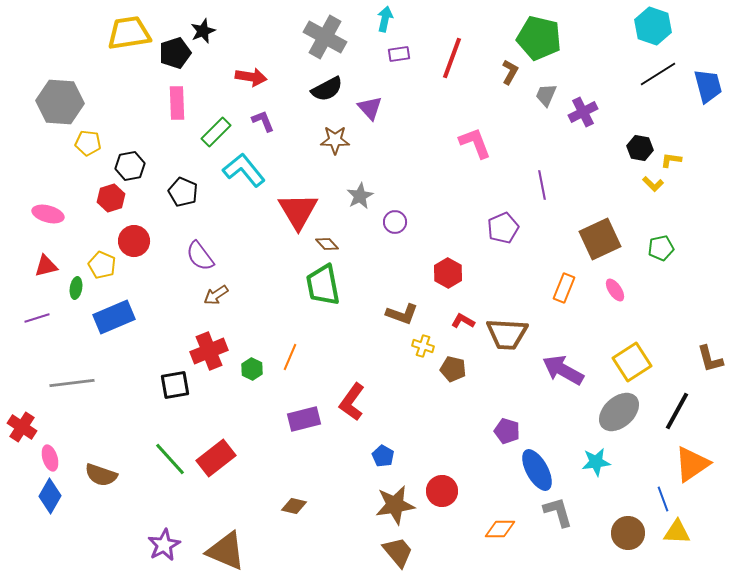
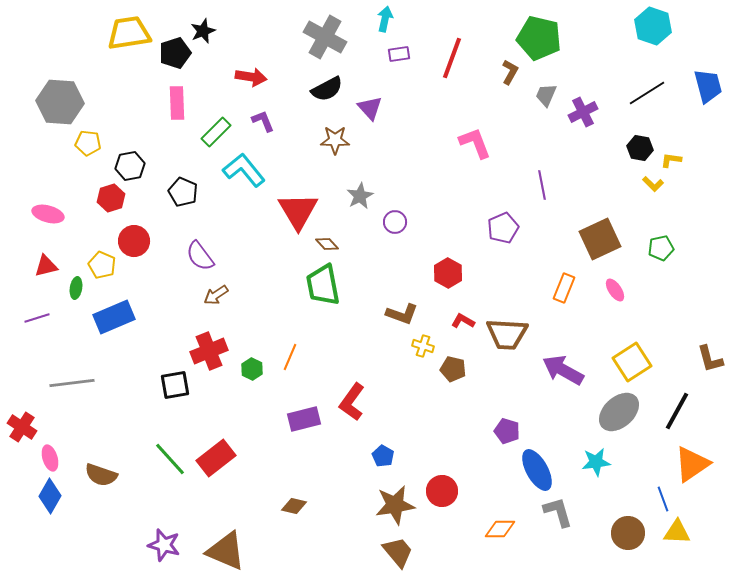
black line at (658, 74): moved 11 px left, 19 px down
purple star at (164, 545): rotated 28 degrees counterclockwise
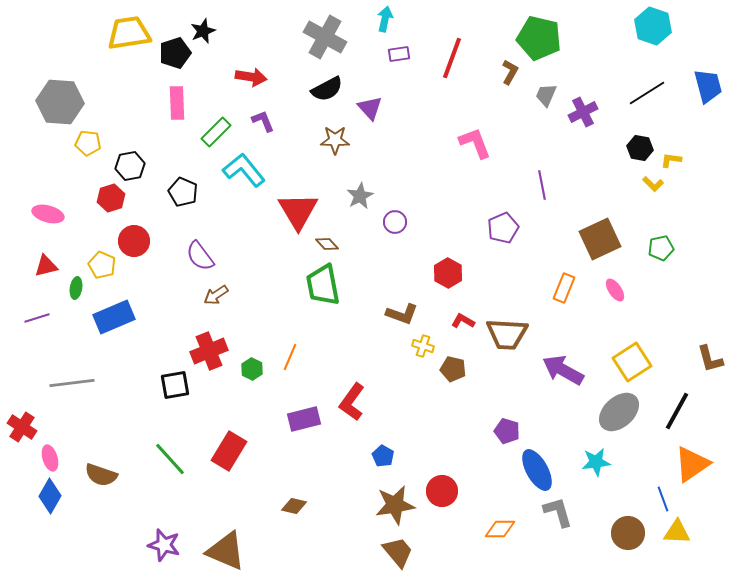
red rectangle at (216, 458): moved 13 px right, 7 px up; rotated 21 degrees counterclockwise
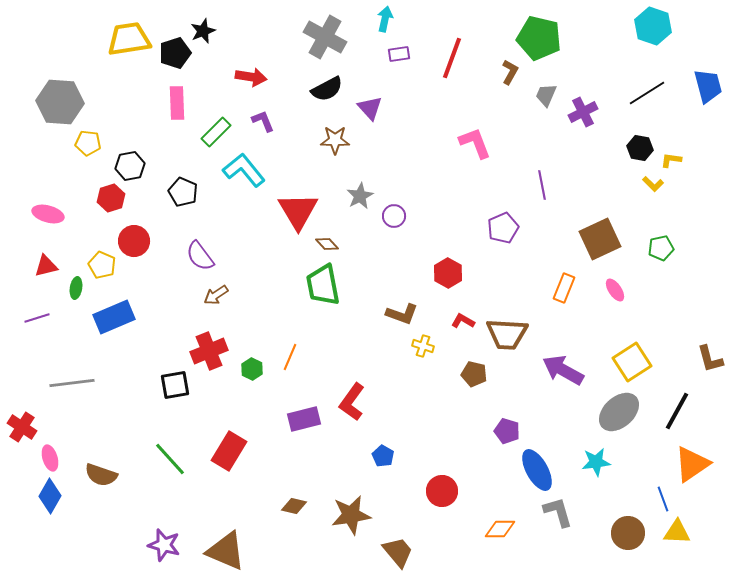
yellow trapezoid at (129, 33): moved 6 px down
purple circle at (395, 222): moved 1 px left, 6 px up
brown pentagon at (453, 369): moved 21 px right, 5 px down
brown star at (395, 505): moved 44 px left, 10 px down
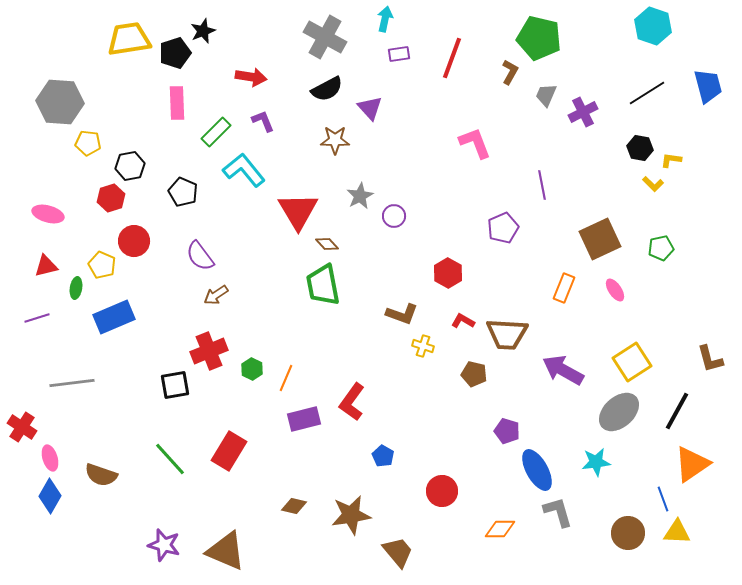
orange line at (290, 357): moved 4 px left, 21 px down
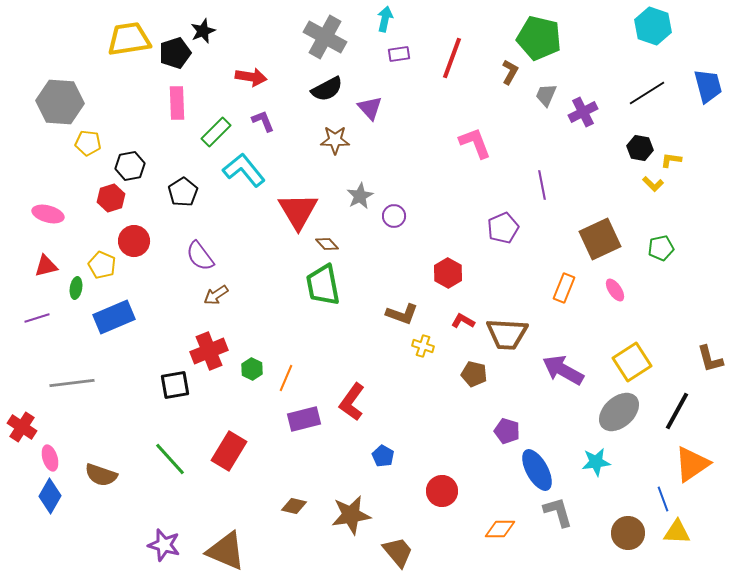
black pentagon at (183, 192): rotated 16 degrees clockwise
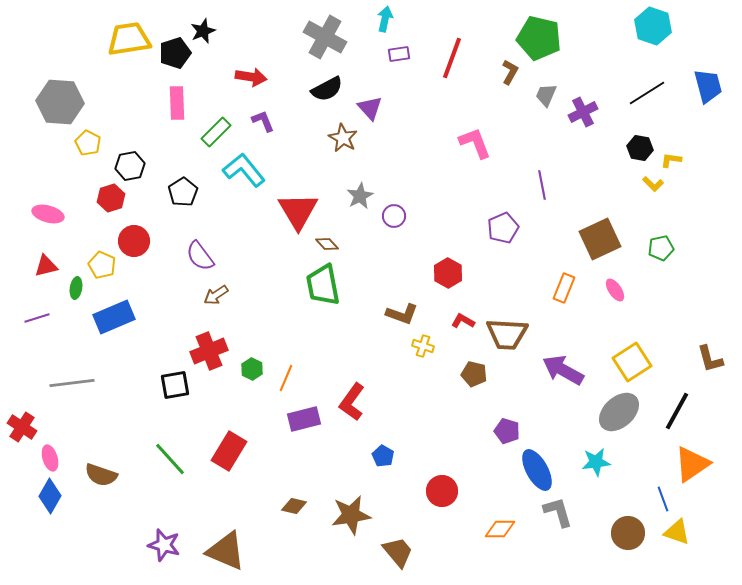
brown star at (335, 140): moved 8 px right, 2 px up; rotated 28 degrees clockwise
yellow pentagon at (88, 143): rotated 20 degrees clockwise
yellow triangle at (677, 532): rotated 16 degrees clockwise
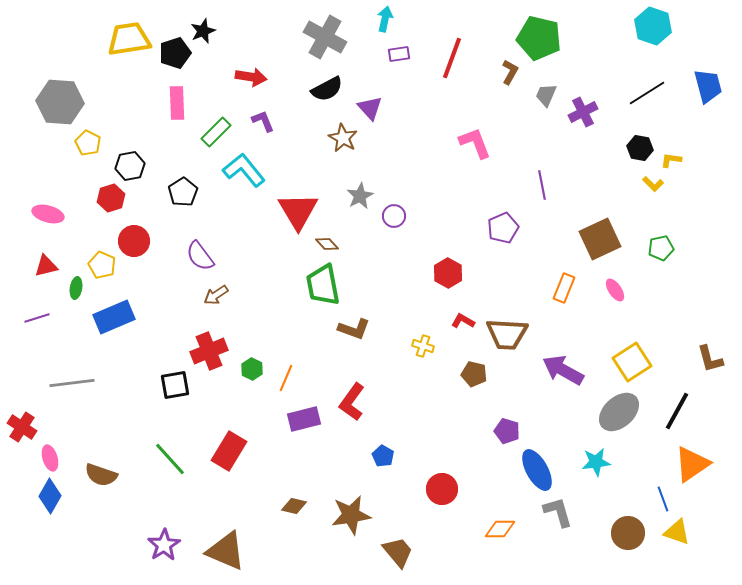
brown L-shape at (402, 314): moved 48 px left, 15 px down
red circle at (442, 491): moved 2 px up
purple star at (164, 545): rotated 24 degrees clockwise
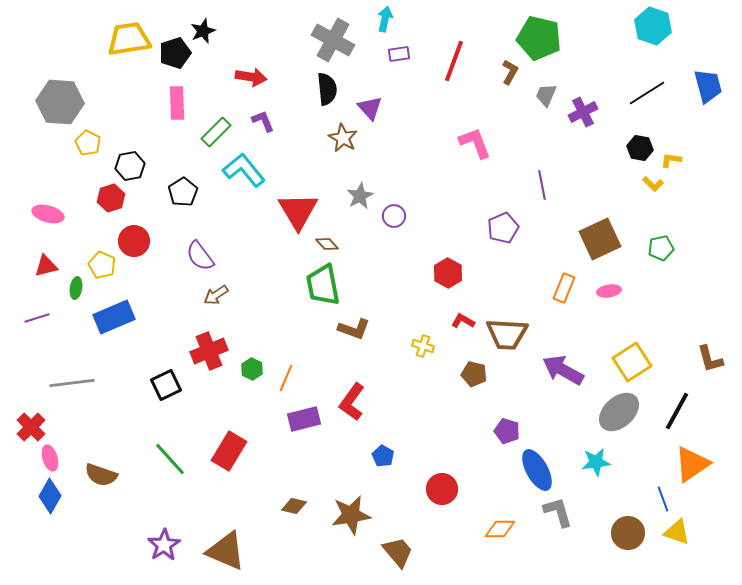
gray cross at (325, 37): moved 8 px right, 3 px down
red line at (452, 58): moved 2 px right, 3 px down
black semicircle at (327, 89): rotated 68 degrees counterclockwise
pink ellipse at (615, 290): moved 6 px left, 1 px down; rotated 65 degrees counterclockwise
black square at (175, 385): moved 9 px left; rotated 16 degrees counterclockwise
red cross at (22, 427): moved 9 px right; rotated 12 degrees clockwise
